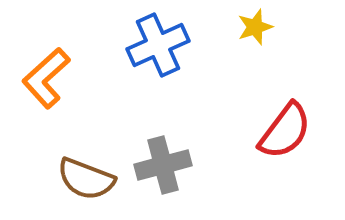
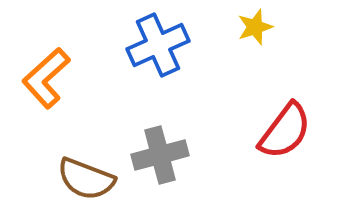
gray cross: moved 3 px left, 10 px up
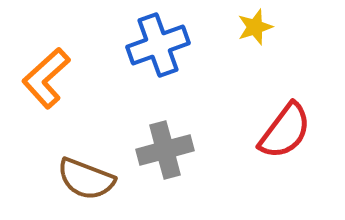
blue cross: rotated 4 degrees clockwise
gray cross: moved 5 px right, 5 px up
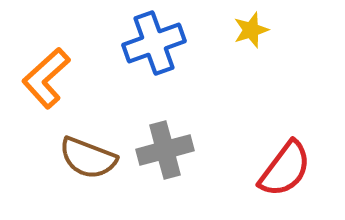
yellow star: moved 4 px left, 3 px down
blue cross: moved 4 px left, 2 px up
red semicircle: moved 38 px down
brown semicircle: moved 2 px right, 21 px up
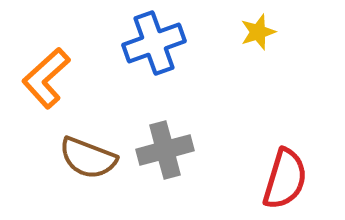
yellow star: moved 7 px right, 2 px down
red semicircle: moved 10 px down; rotated 20 degrees counterclockwise
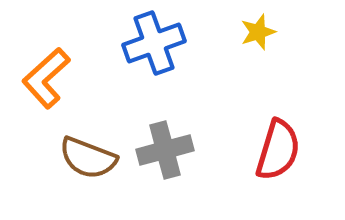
red semicircle: moved 7 px left, 29 px up
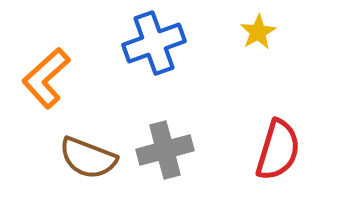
yellow star: rotated 12 degrees counterclockwise
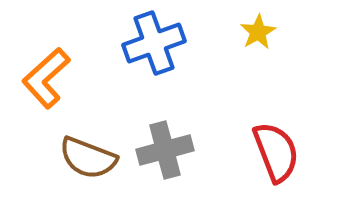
red semicircle: moved 2 px left, 2 px down; rotated 38 degrees counterclockwise
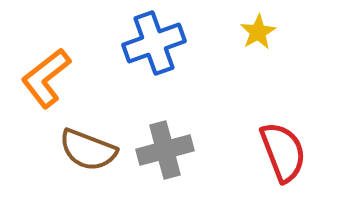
orange L-shape: rotated 4 degrees clockwise
red semicircle: moved 7 px right
brown semicircle: moved 8 px up
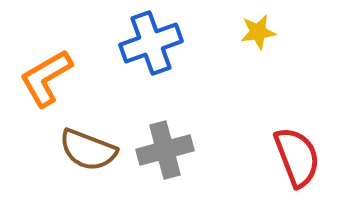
yellow star: rotated 21 degrees clockwise
blue cross: moved 3 px left
orange L-shape: rotated 8 degrees clockwise
red semicircle: moved 14 px right, 5 px down
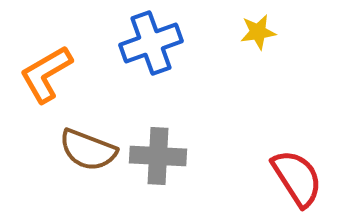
orange L-shape: moved 4 px up
gray cross: moved 7 px left, 6 px down; rotated 18 degrees clockwise
red semicircle: moved 21 px down; rotated 12 degrees counterclockwise
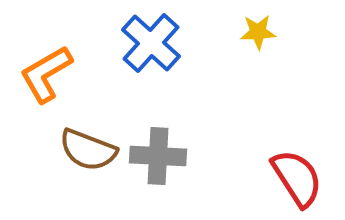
yellow star: rotated 6 degrees clockwise
blue cross: rotated 28 degrees counterclockwise
